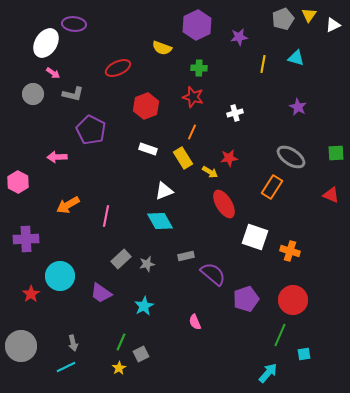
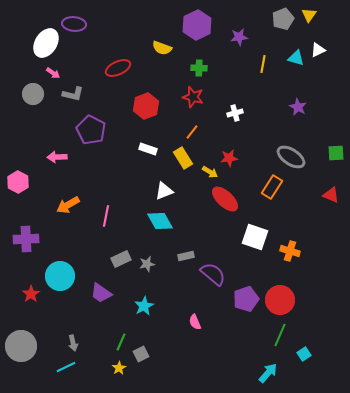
white triangle at (333, 25): moved 15 px left, 25 px down
orange line at (192, 132): rotated 14 degrees clockwise
red ellipse at (224, 204): moved 1 px right, 5 px up; rotated 16 degrees counterclockwise
gray rectangle at (121, 259): rotated 18 degrees clockwise
red circle at (293, 300): moved 13 px left
cyan square at (304, 354): rotated 24 degrees counterclockwise
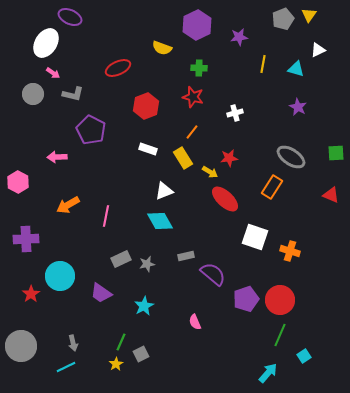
purple ellipse at (74, 24): moved 4 px left, 7 px up; rotated 20 degrees clockwise
cyan triangle at (296, 58): moved 11 px down
cyan square at (304, 354): moved 2 px down
yellow star at (119, 368): moved 3 px left, 4 px up
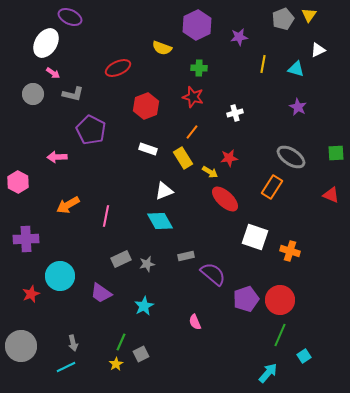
red star at (31, 294): rotated 12 degrees clockwise
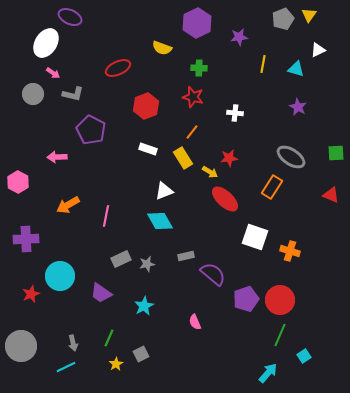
purple hexagon at (197, 25): moved 2 px up
white cross at (235, 113): rotated 21 degrees clockwise
green line at (121, 342): moved 12 px left, 4 px up
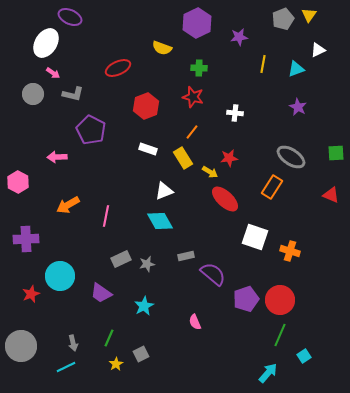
cyan triangle at (296, 69): rotated 36 degrees counterclockwise
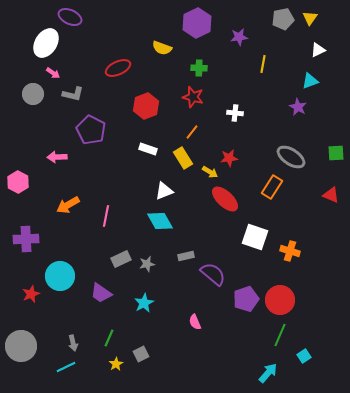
yellow triangle at (309, 15): moved 1 px right, 3 px down
gray pentagon at (283, 19): rotated 10 degrees clockwise
cyan triangle at (296, 69): moved 14 px right, 12 px down
cyan star at (144, 306): moved 3 px up
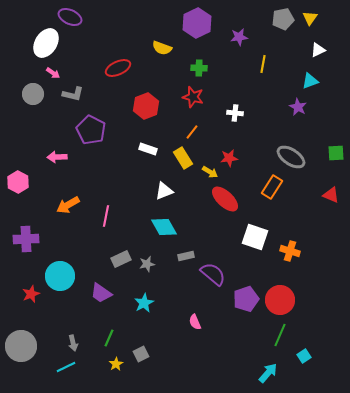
cyan diamond at (160, 221): moved 4 px right, 6 px down
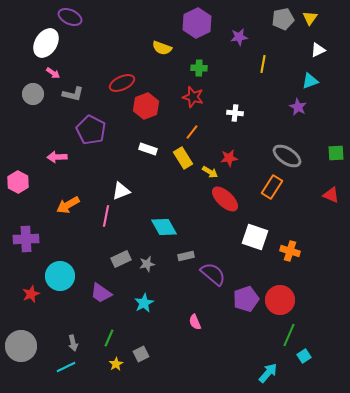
red ellipse at (118, 68): moved 4 px right, 15 px down
gray ellipse at (291, 157): moved 4 px left, 1 px up
white triangle at (164, 191): moved 43 px left
green line at (280, 335): moved 9 px right
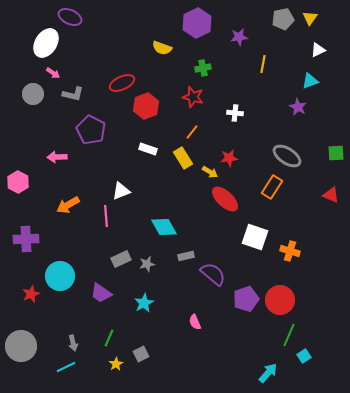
green cross at (199, 68): moved 4 px right; rotated 14 degrees counterclockwise
pink line at (106, 216): rotated 15 degrees counterclockwise
